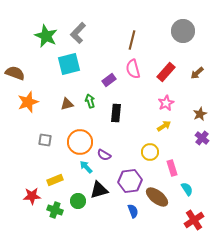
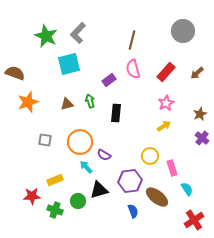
yellow circle: moved 4 px down
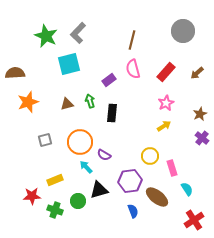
brown semicircle: rotated 24 degrees counterclockwise
black rectangle: moved 4 px left
gray square: rotated 24 degrees counterclockwise
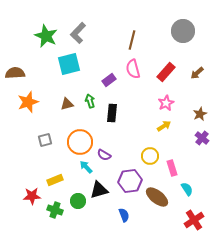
blue semicircle: moved 9 px left, 4 px down
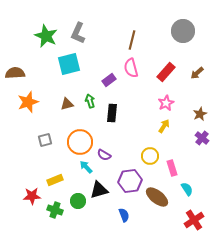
gray L-shape: rotated 20 degrees counterclockwise
pink semicircle: moved 2 px left, 1 px up
yellow arrow: rotated 24 degrees counterclockwise
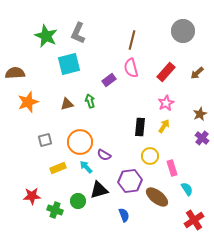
black rectangle: moved 28 px right, 14 px down
yellow rectangle: moved 3 px right, 12 px up
